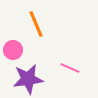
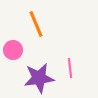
pink line: rotated 60 degrees clockwise
purple star: moved 11 px right, 1 px up
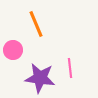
purple star: moved 1 px right; rotated 16 degrees clockwise
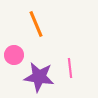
pink circle: moved 1 px right, 5 px down
purple star: moved 1 px left, 1 px up
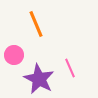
pink line: rotated 18 degrees counterclockwise
purple star: moved 2 px down; rotated 20 degrees clockwise
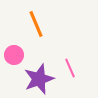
purple star: rotated 24 degrees clockwise
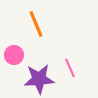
purple star: rotated 16 degrees clockwise
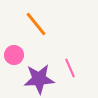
orange line: rotated 16 degrees counterclockwise
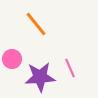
pink circle: moved 2 px left, 4 px down
purple star: moved 1 px right, 2 px up
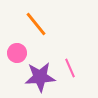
pink circle: moved 5 px right, 6 px up
